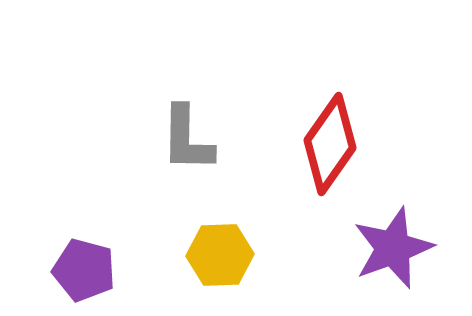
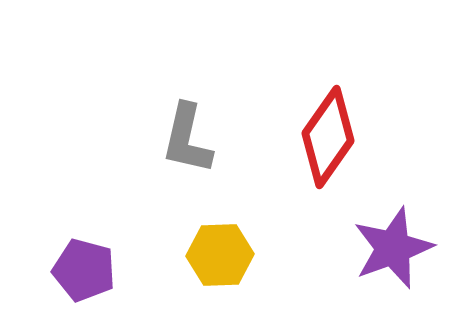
gray L-shape: rotated 12 degrees clockwise
red diamond: moved 2 px left, 7 px up
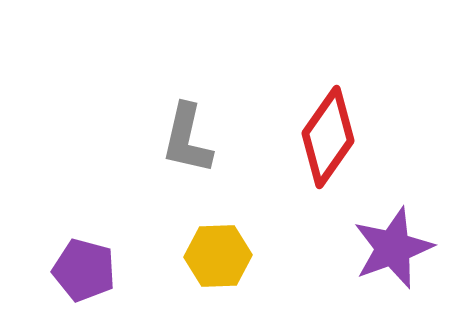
yellow hexagon: moved 2 px left, 1 px down
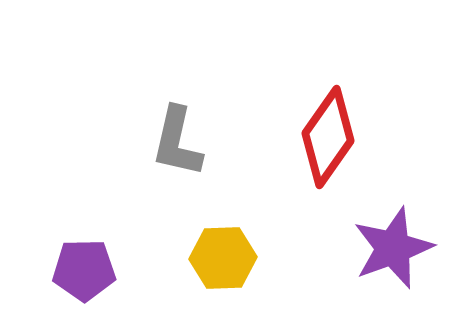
gray L-shape: moved 10 px left, 3 px down
yellow hexagon: moved 5 px right, 2 px down
purple pentagon: rotated 16 degrees counterclockwise
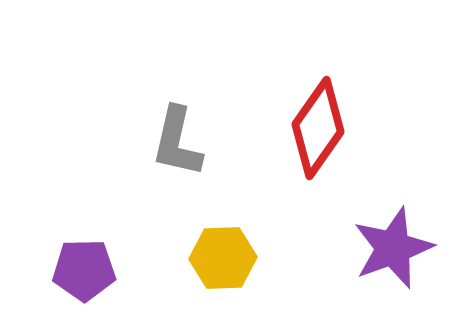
red diamond: moved 10 px left, 9 px up
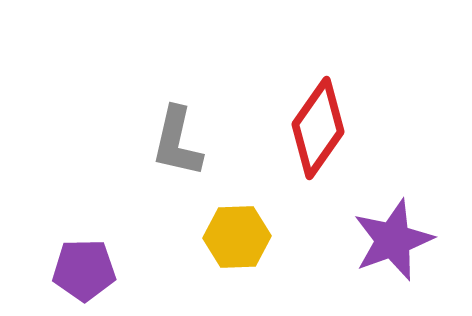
purple star: moved 8 px up
yellow hexagon: moved 14 px right, 21 px up
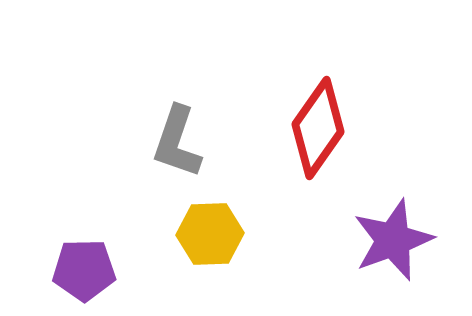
gray L-shape: rotated 6 degrees clockwise
yellow hexagon: moved 27 px left, 3 px up
